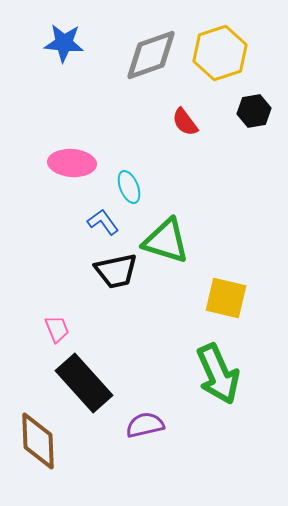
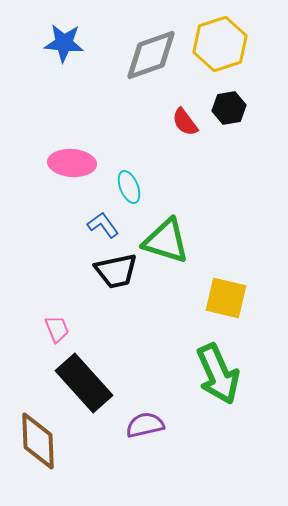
yellow hexagon: moved 9 px up
black hexagon: moved 25 px left, 3 px up
blue L-shape: moved 3 px down
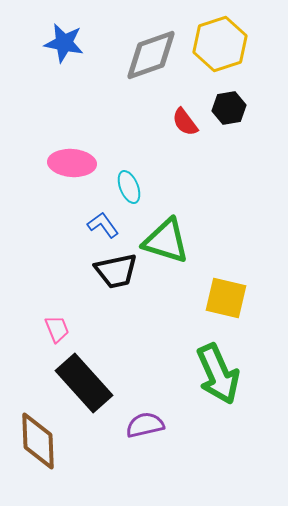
blue star: rotated 6 degrees clockwise
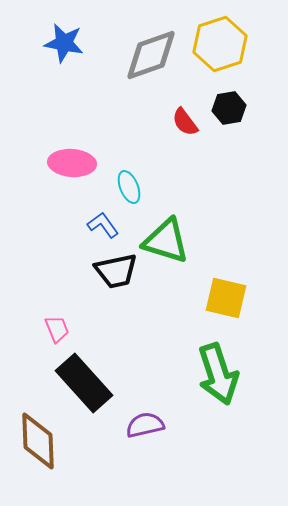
green arrow: rotated 6 degrees clockwise
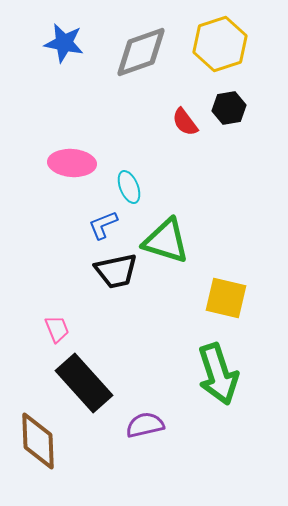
gray diamond: moved 10 px left, 3 px up
blue L-shape: rotated 76 degrees counterclockwise
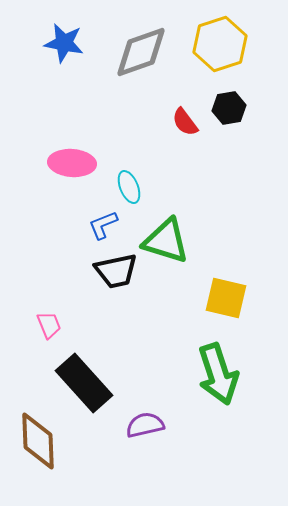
pink trapezoid: moved 8 px left, 4 px up
